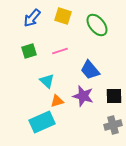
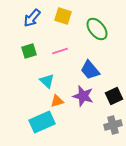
green ellipse: moved 4 px down
black square: rotated 24 degrees counterclockwise
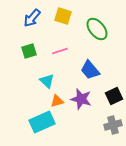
purple star: moved 2 px left, 3 px down
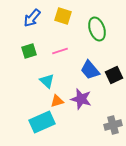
green ellipse: rotated 20 degrees clockwise
black square: moved 21 px up
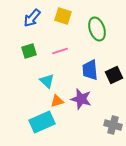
blue trapezoid: rotated 35 degrees clockwise
gray cross: rotated 30 degrees clockwise
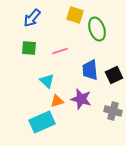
yellow square: moved 12 px right, 1 px up
green square: moved 3 px up; rotated 21 degrees clockwise
gray cross: moved 14 px up
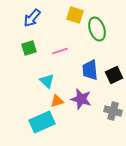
green square: rotated 21 degrees counterclockwise
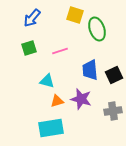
cyan triangle: rotated 28 degrees counterclockwise
gray cross: rotated 24 degrees counterclockwise
cyan rectangle: moved 9 px right, 6 px down; rotated 15 degrees clockwise
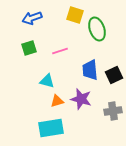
blue arrow: rotated 30 degrees clockwise
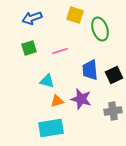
green ellipse: moved 3 px right
